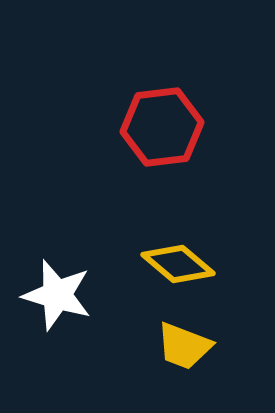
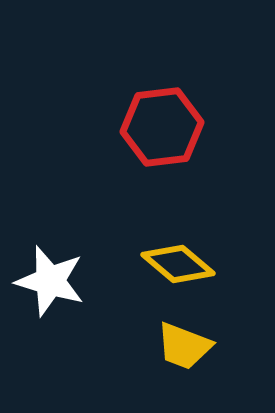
white star: moved 7 px left, 14 px up
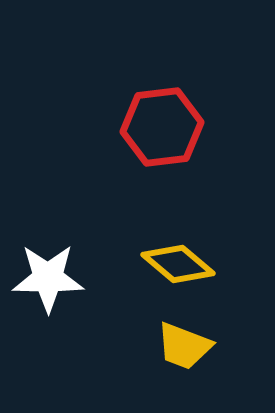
white star: moved 2 px left, 3 px up; rotated 16 degrees counterclockwise
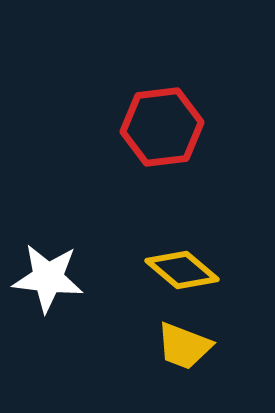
yellow diamond: moved 4 px right, 6 px down
white star: rotated 6 degrees clockwise
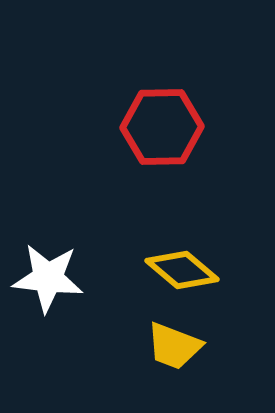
red hexagon: rotated 6 degrees clockwise
yellow trapezoid: moved 10 px left
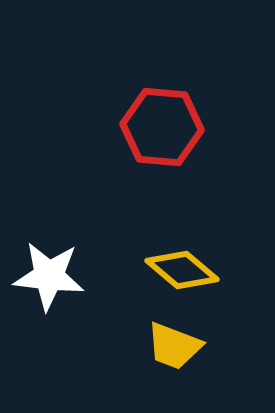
red hexagon: rotated 6 degrees clockwise
white star: moved 1 px right, 2 px up
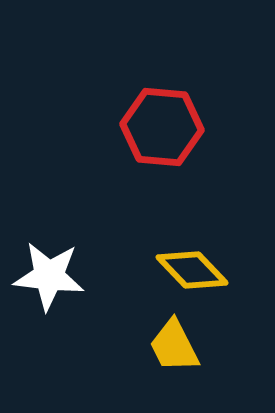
yellow diamond: moved 10 px right; rotated 6 degrees clockwise
yellow trapezoid: rotated 42 degrees clockwise
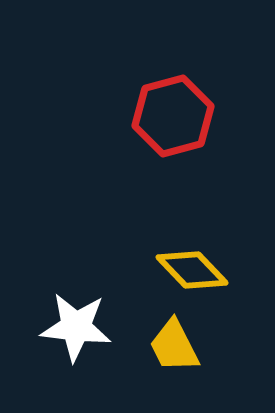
red hexagon: moved 11 px right, 11 px up; rotated 20 degrees counterclockwise
white star: moved 27 px right, 51 px down
